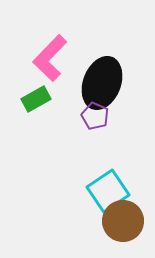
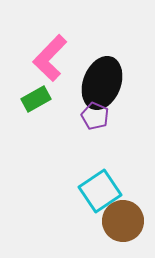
cyan square: moved 8 px left
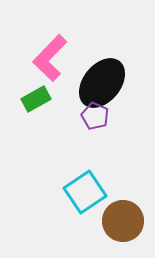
black ellipse: rotated 18 degrees clockwise
cyan square: moved 15 px left, 1 px down
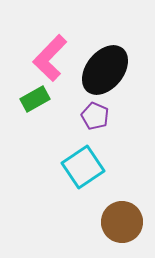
black ellipse: moved 3 px right, 13 px up
green rectangle: moved 1 px left
cyan square: moved 2 px left, 25 px up
brown circle: moved 1 px left, 1 px down
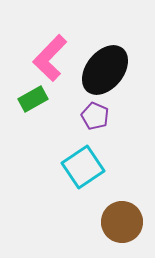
green rectangle: moved 2 px left
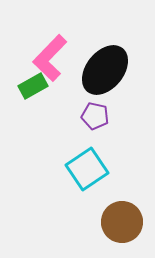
green rectangle: moved 13 px up
purple pentagon: rotated 12 degrees counterclockwise
cyan square: moved 4 px right, 2 px down
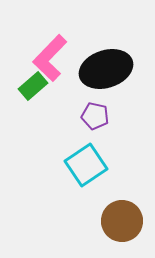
black ellipse: moved 1 px right, 1 px up; rotated 33 degrees clockwise
green rectangle: rotated 12 degrees counterclockwise
cyan square: moved 1 px left, 4 px up
brown circle: moved 1 px up
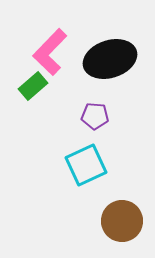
pink L-shape: moved 6 px up
black ellipse: moved 4 px right, 10 px up
purple pentagon: rotated 8 degrees counterclockwise
cyan square: rotated 9 degrees clockwise
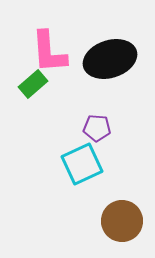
pink L-shape: moved 1 px left; rotated 48 degrees counterclockwise
green rectangle: moved 2 px up
purple pentagon: moved 2 px right, 12 px down
cyan square: moved 4 px left, 1 px up
